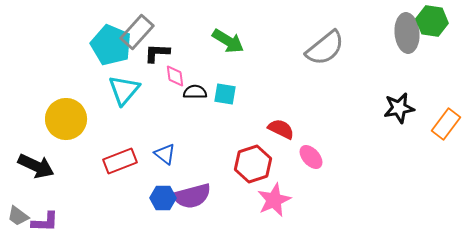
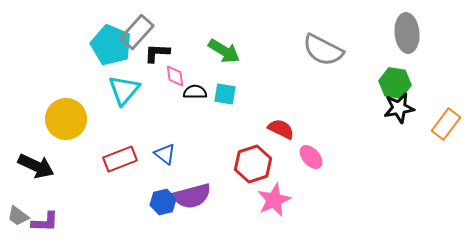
green hexagon: moved 37 px left, 62 px down
green arrow: moved 4 px left, 10 px down
gray semicircle: moved 2 px left, 2 px down; rotated 66 degrees clockwise
red rectangle: moved 2 px up
blue hexagon: moved 4 px down; rotated 15 degrees counterclockwise
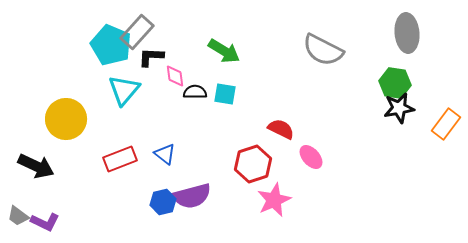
black L-shape: moved 6 px left, 4 px down
purple L-shape: rotated 24 degrees clockwise
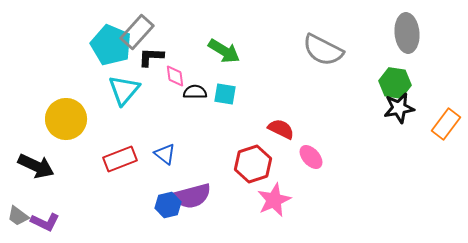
blue hexagon: moved 5 px right, 3 px down
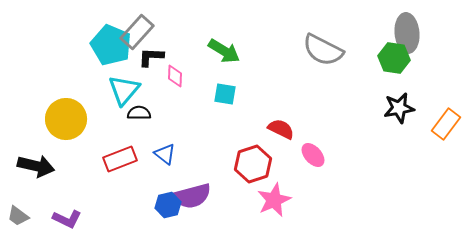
pink diamond: rotated 10 degrees clockwise
green hexagon: moved 1 px left, 25 px up
black semicircle: moved 56 px left, 21 px down
pink ellipse: moved 2 px right, 2 px up
black arrow: rotated 12 degrees counterclockwise
purple L-shape: moved 22 px right, 3 px up
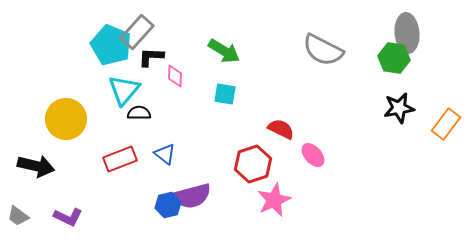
purple L-shape: moved 1 px right, 2 px up
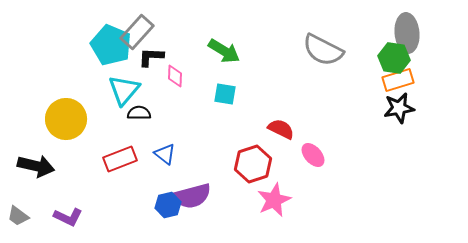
orange rectangle: moved 48 px left, 44 px up; rotated 36 degrees clockwise
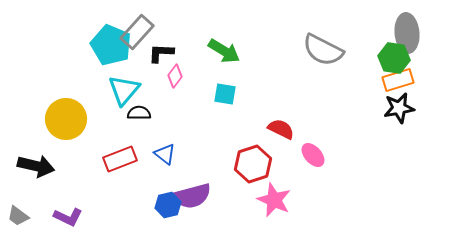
black L-shape: moved 10 px right, 4 px up
pink diamond: rotated 35 degrees clockwise
pink star: rotated 24 degrees counterclockwise
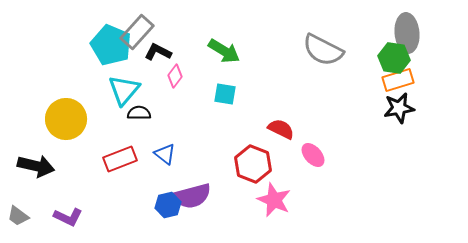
black L-shape: moved 3 px left, 1 px up; rotated 24 degrees clockwise
red hexagon: rotated 21 degrees counterclockwise
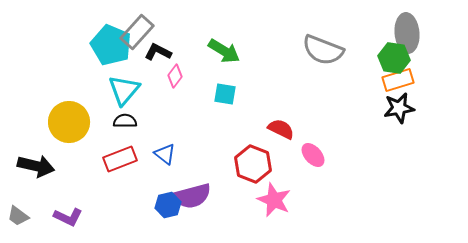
gray semicircle: rotated 6 degrees counterclockwise
black semicircle: moved 14 px left, 8 px down
yellow circle: moved 3 px right, 3 px down
